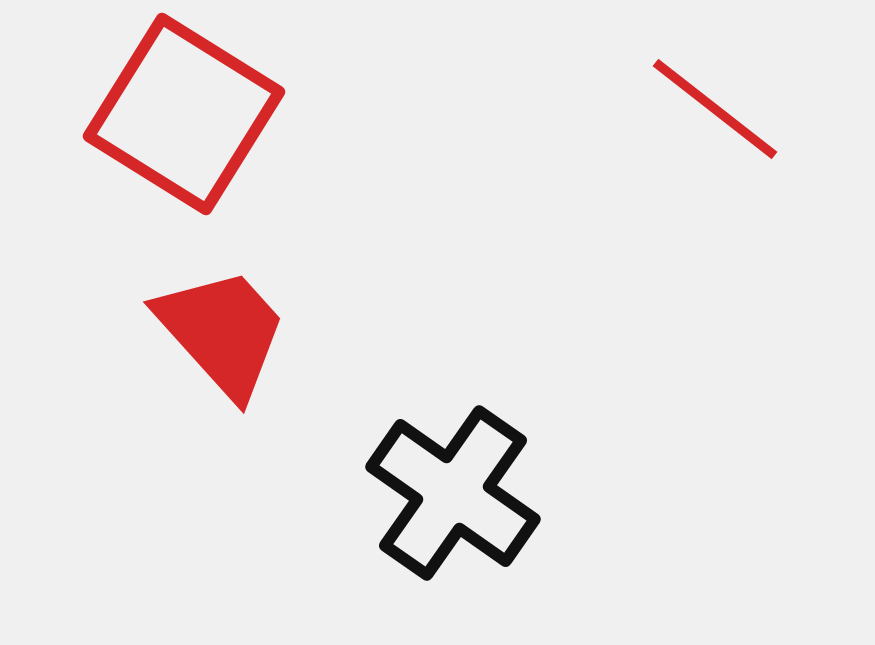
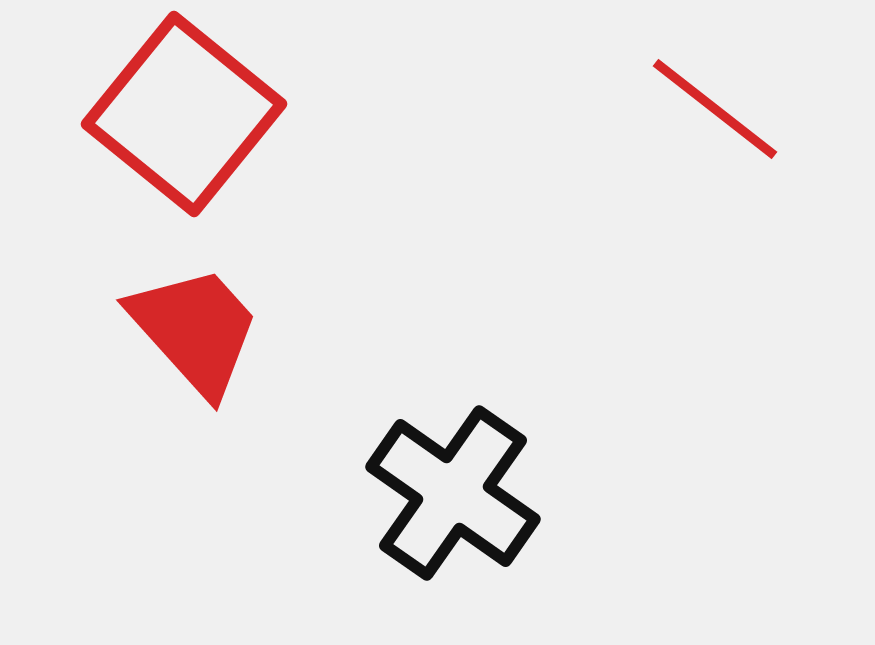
red square: rotated 7 degrees clockwise
red trapezoid: moved 27 px left, 2 px up
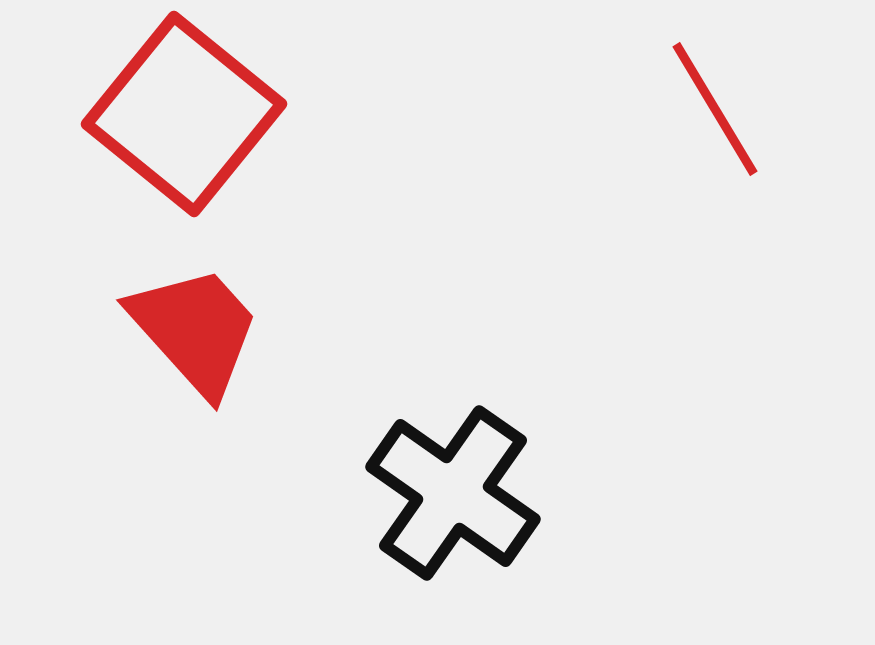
red line: rotated 21 degrees clockwise
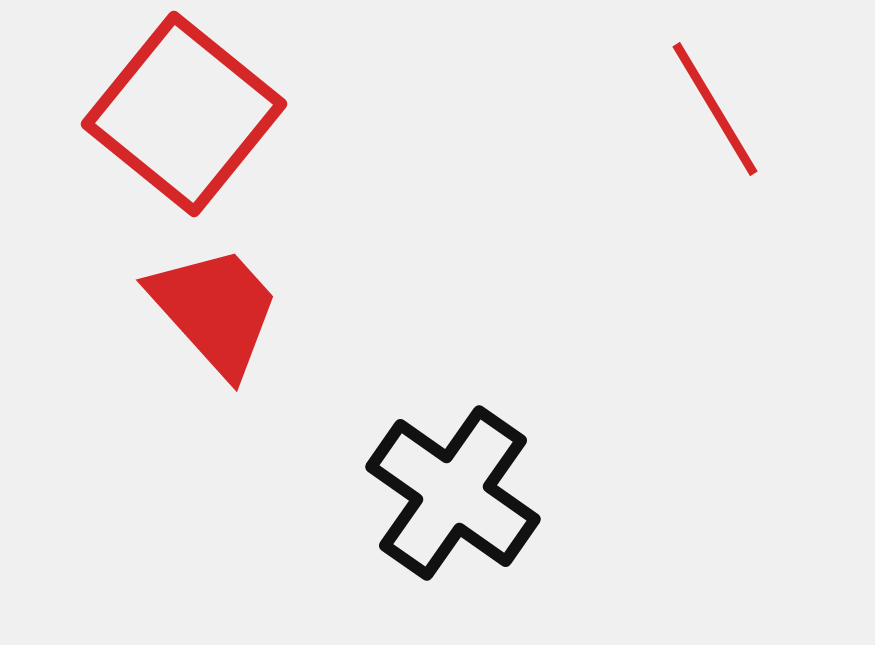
red trapezoid: moved 20 px right, 20 px up
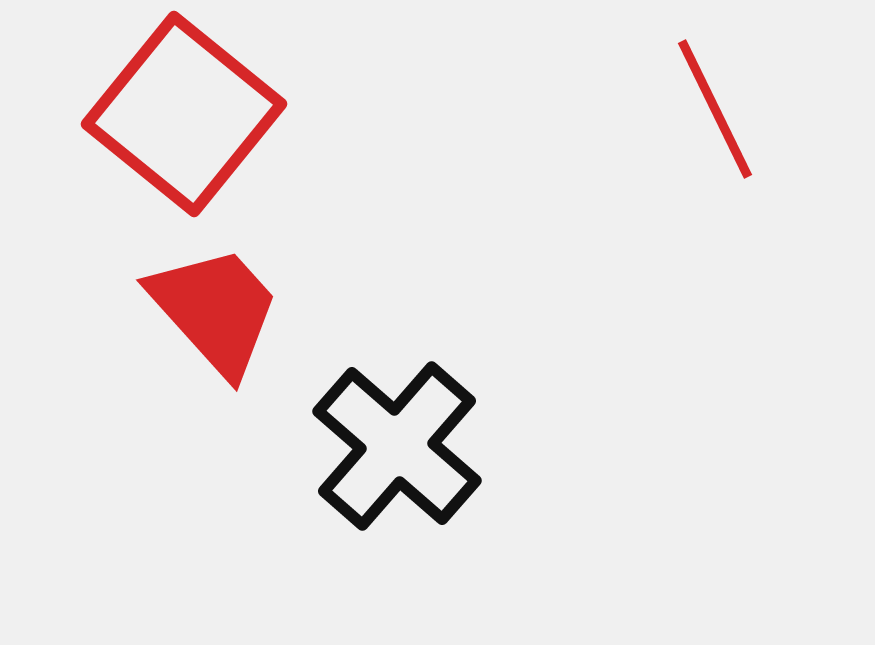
red line: rotated 5 degrees clockwise
black cross: moved 56 px left, 47 px up; rotated 6 degrees clockwise
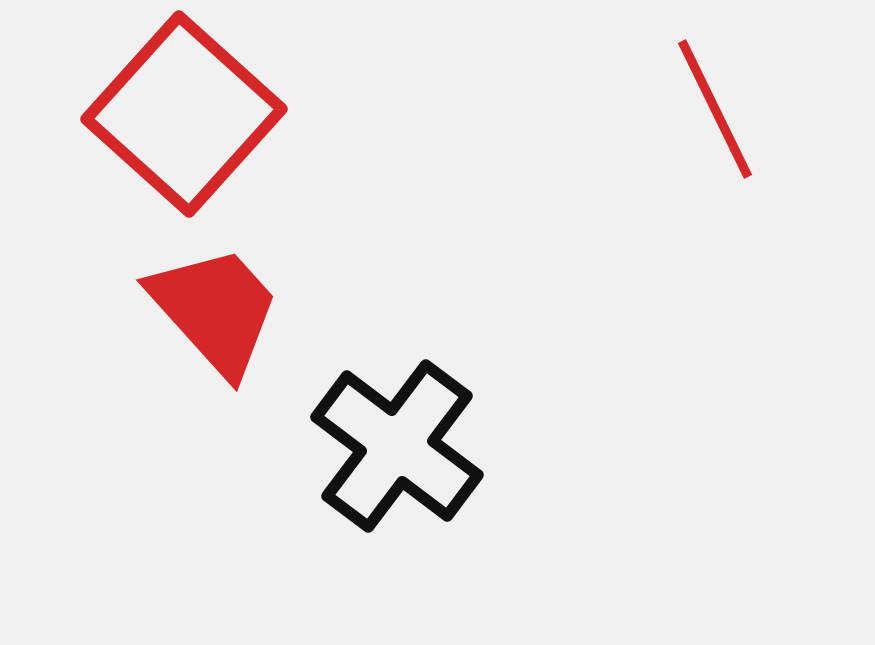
red square: rotated 3 degrees clockwise
black cross: rotated 4 degrees counterclockwise
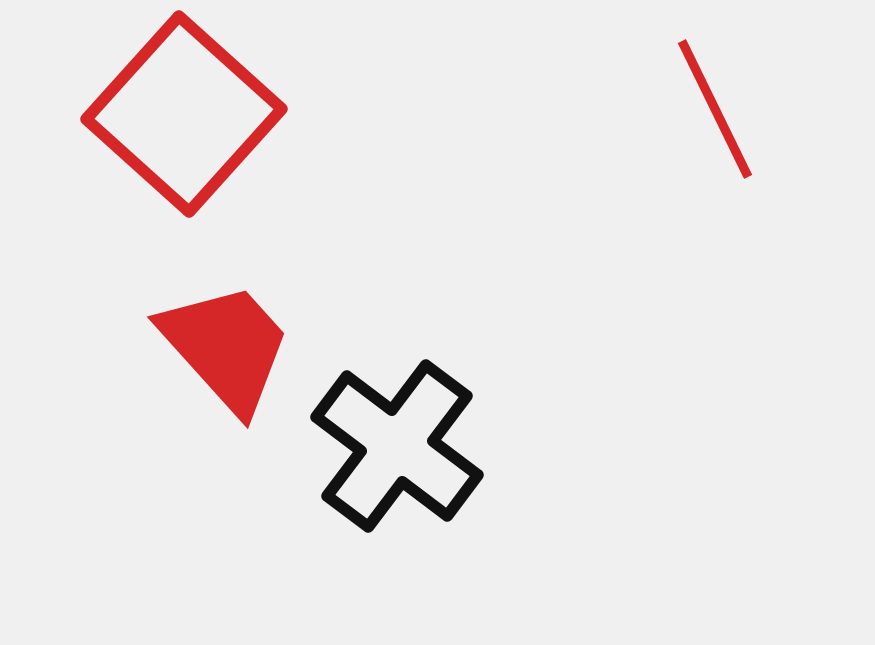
red trapezoid: moved 11 px right, 37 px down
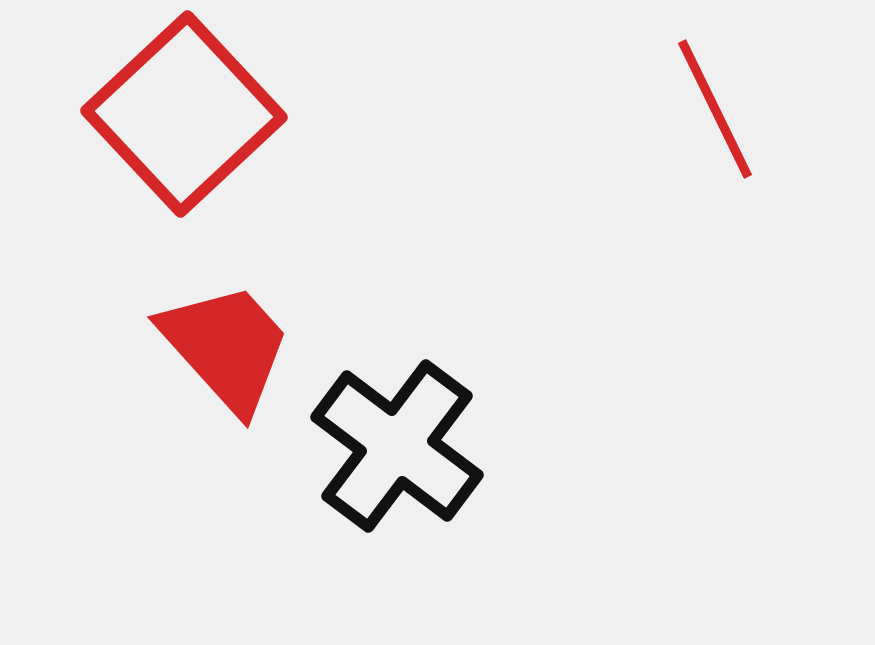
red square: rotated 5 degrees clockwise
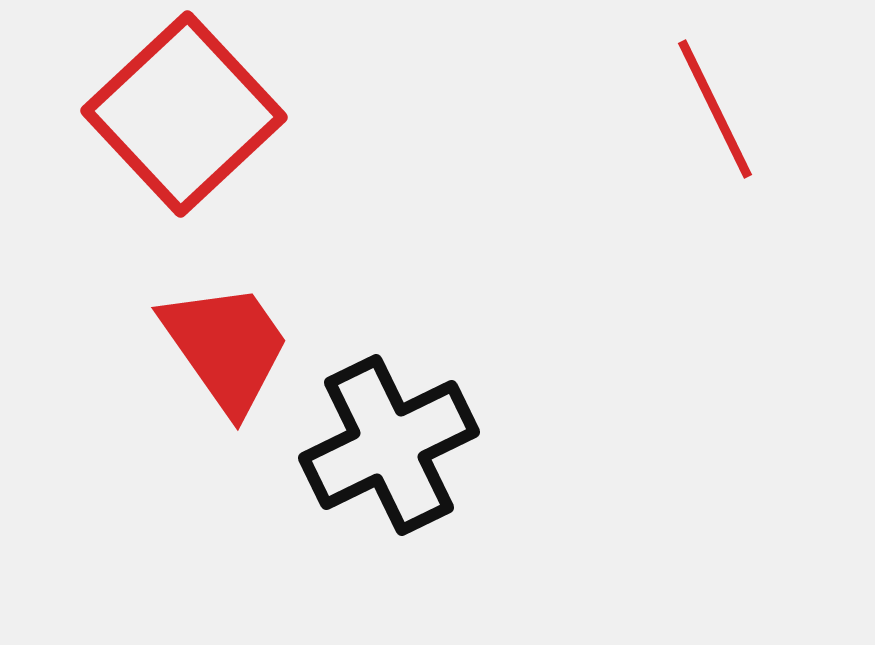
red trapezoid: rotated 7 degrees clockwise
black cross: moved 8 px left, 1 px up; rotated 27 degrees clockwise
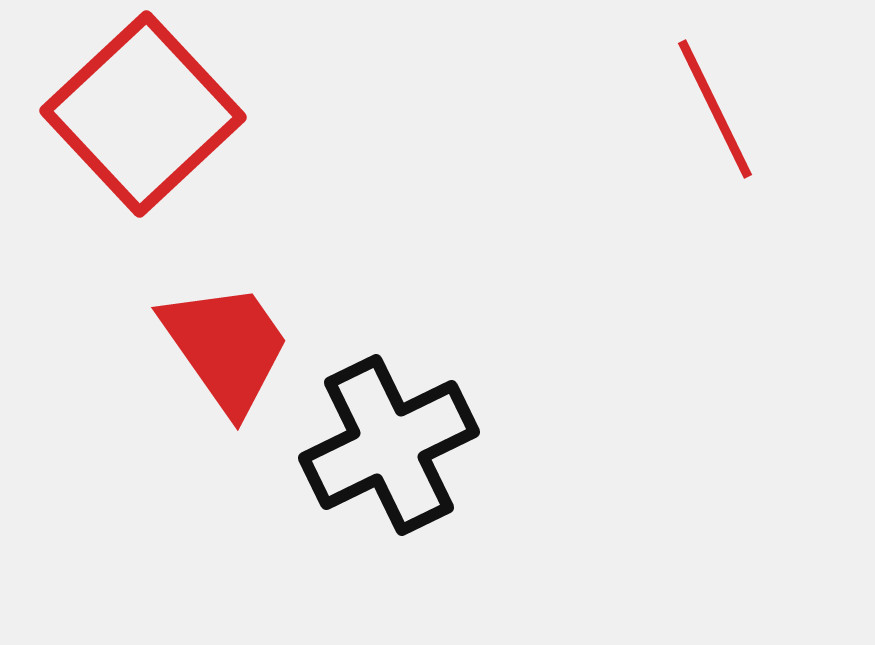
red square: moved 41 px left
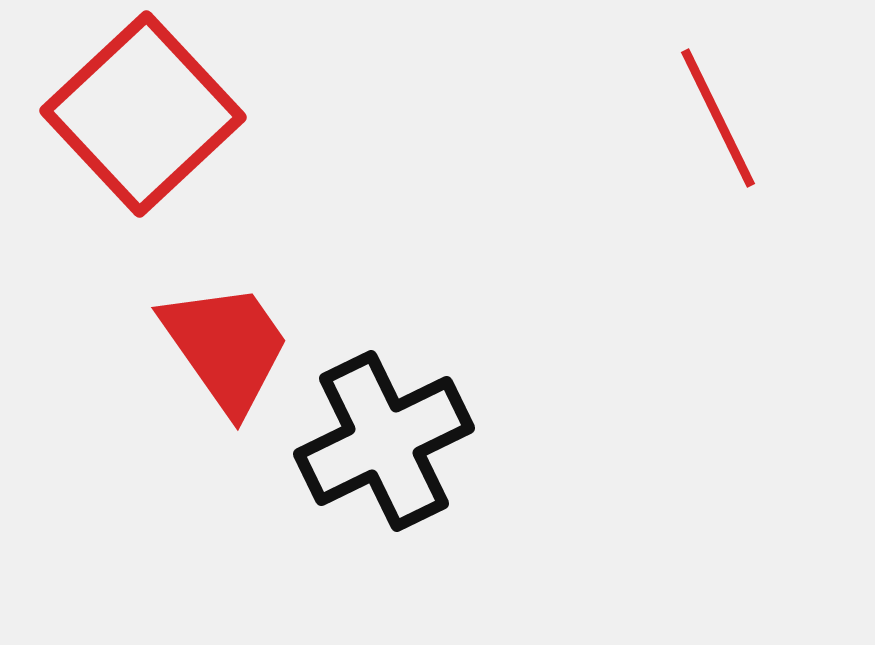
red line: moved 3 px right, 9 px down
black cross: moved 5 px left, 4 px up
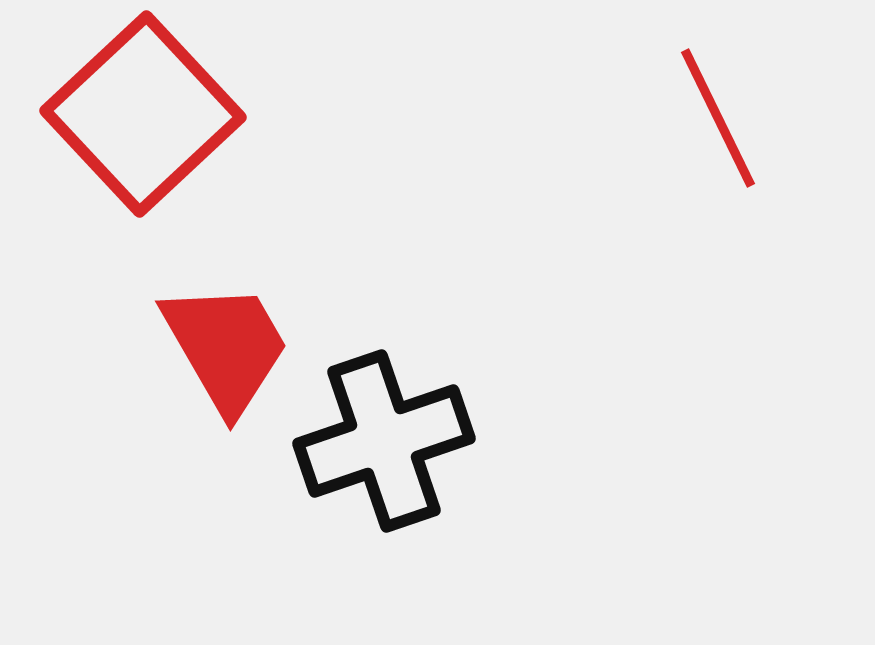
red trapezoid: rotated 5 degrees clockwise
black cross: rotated 7 degrees clockwise
